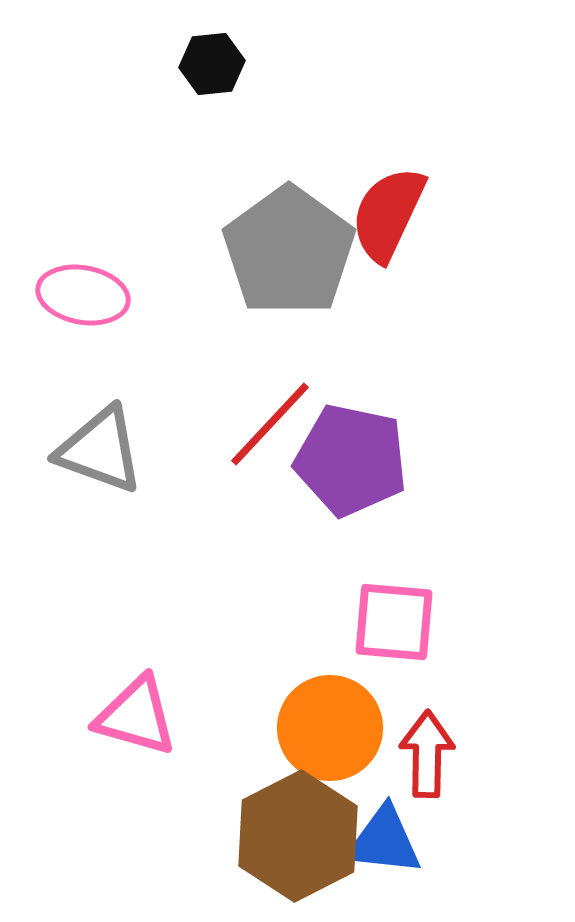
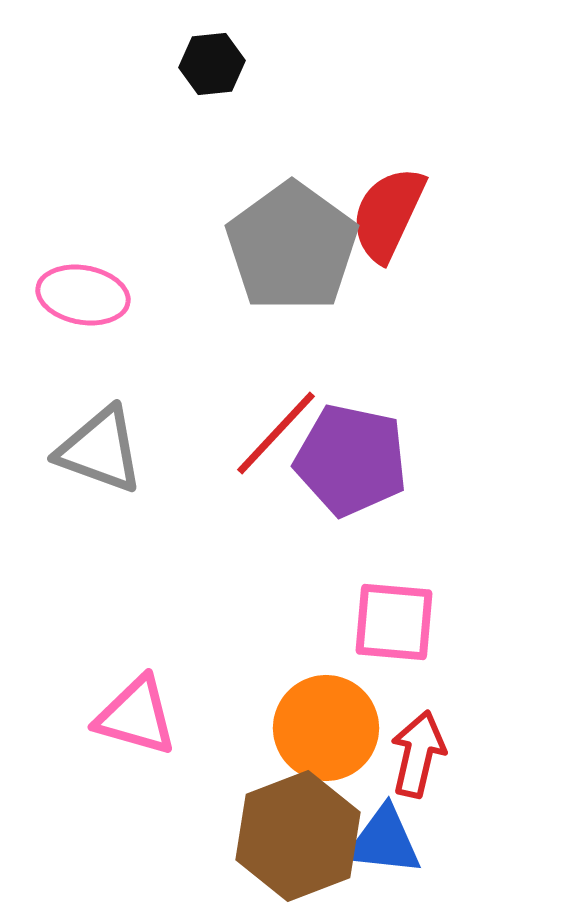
gray pentagon: moved 3 px right, 4 px up
red line: moved 6 px right, 9 px down
orange circle: moved 4 px left
red arrow: moved 9 px left; rotated 12 degrees clockwise
brown hexagon: rotated 6 degrees clockwise
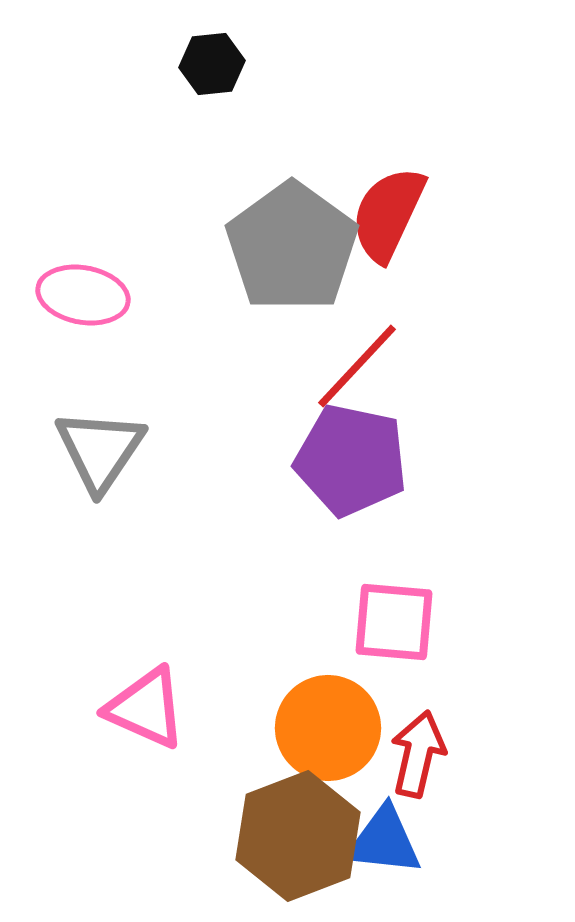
red line: moved 81 px right, 67 px up
gray triangle: rotated 44 degrees clockwise
pink triangle: moved 10 px right, 8 px up; rotated 8 degrees clockwise
orange circle: moved 2 px right
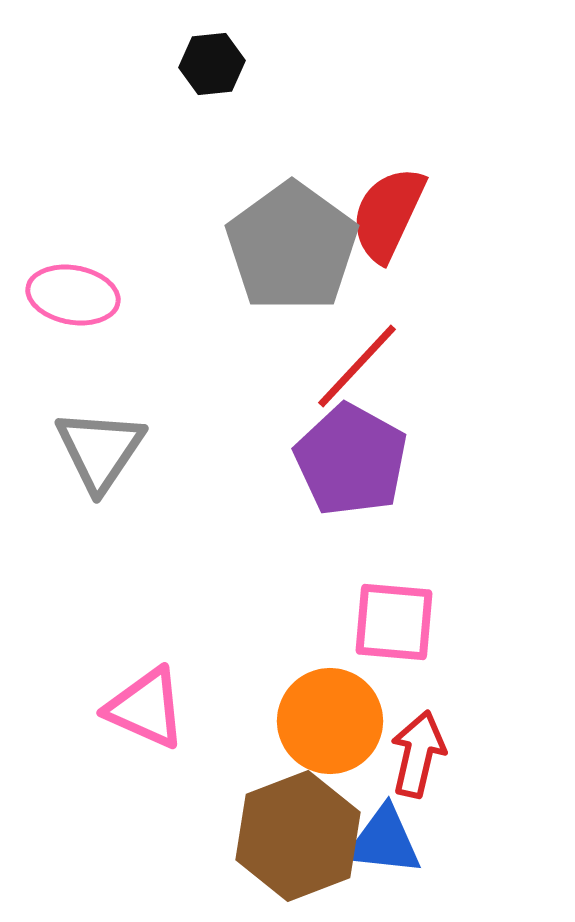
pink ellipse: moved 10 px left
purple pentagon: rotated 17 degrees clockwise
orange circle: moved 2 px right, 7 px up
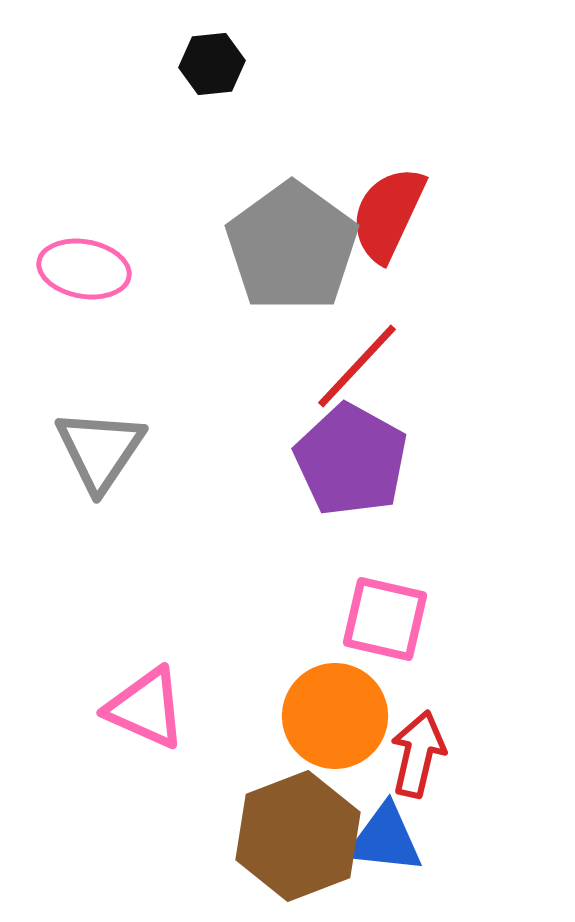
pink ellipse: moved 11 px right, 26 px up
pink square: moved 9 px left, 3 px up; rotated 8 degrees clockwise
orange circle: moved 5 px right, 5 px up
blue triangle: moved 1 px right, 2 px up
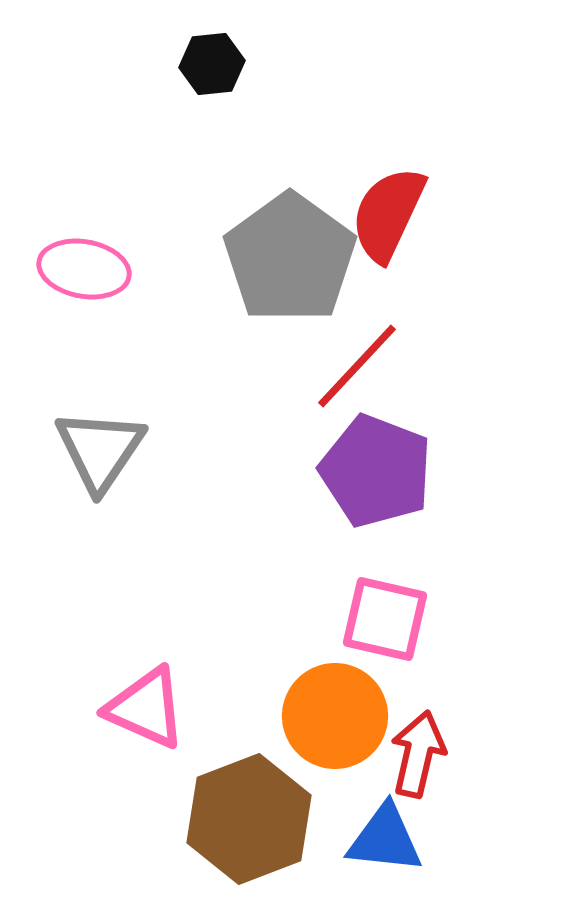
gray pentagon: moved 2 px left, 11 px down
purple pentagon: moved 25 px right, 11 px down; rotated 8 degrees counterclockwise
brown hexagon: moved 49 px left, 17 px up
